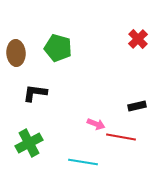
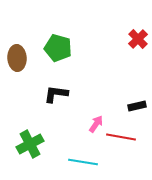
brown ellipse: moved 1 px right, 5 px down
black L-shape: moved 21 px right, 1 px down
pink arrow: rotated 78 degrees counterclockwise
green cross: moved 1 px right, 1 px down
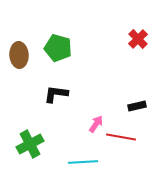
brown ellipse: moved 2 px right, 3 px up
cyan line: rotated 12 degrees counterclockwise
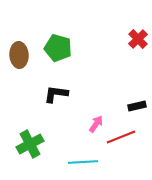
red line: rotated 32 degrees counterclockwise
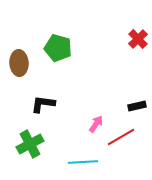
brown ellipse: moved 8 px down
black L-shape: moved 13 px left, 10 px down
red line: rotated 8 degrees counterclockwise
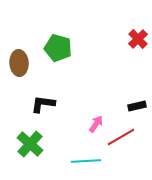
green cross: rotated 20 degrees counterclockwise
cyan line: moved 3 px right, 1 px up
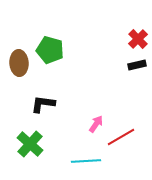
green pentagon: moved 8 px left, 2 px down
black rectangle: moved 41 px up
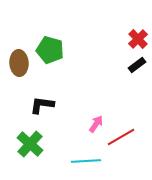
black rectangle: rotated 24 degrees counterclockwise
black L-shape: moved 1 px left, 1 px down
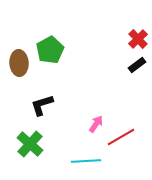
green pentagon: rotated 28 degrees clockwise
black L-shape: rotated 25 degrees counterclockwise
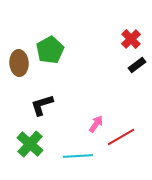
red cross: moved 7 px left
cyan line: moved 8 px left, 5 px up
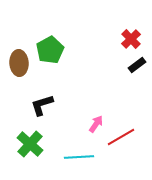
cyan line: moved 1 px right, 1 px down
